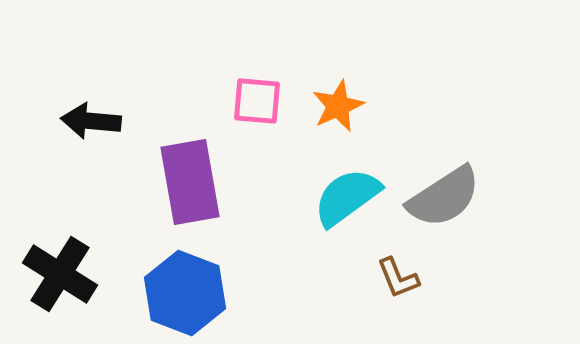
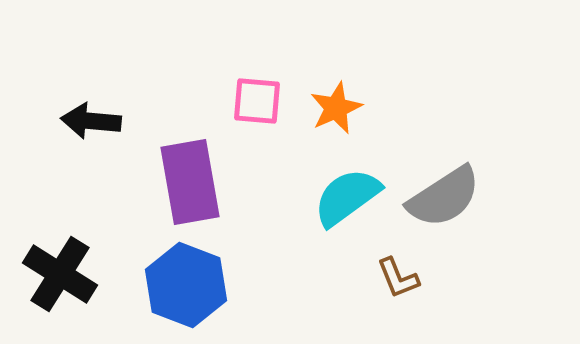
orange star: moved 2 px left, 2 px down
blue hexagon: moved 1 px right, 8 px up
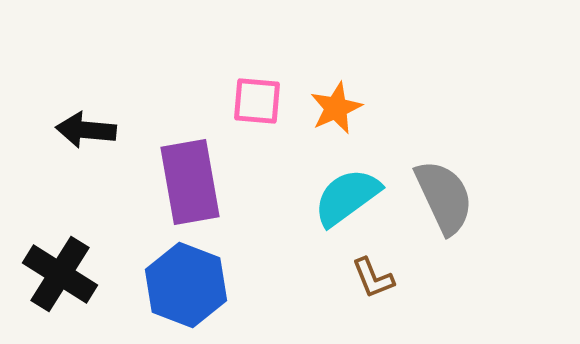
black arrow: moved 5 px left, 9 px down
gray semicircle: rotated 82 degrees counterclockwise
brown L-shape: moved 25 px left
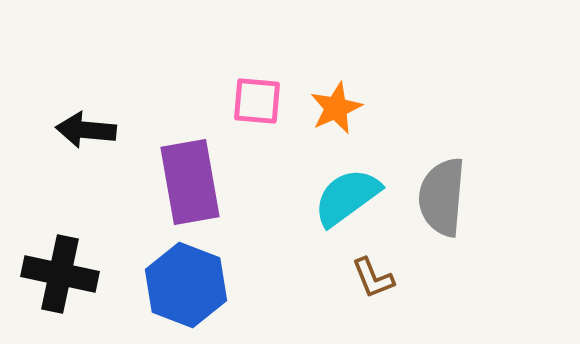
gray semicircle: moved 2 px left; rotated 150 degrees counterclockwise
black cross: rotated 20 degrees counterclockwise
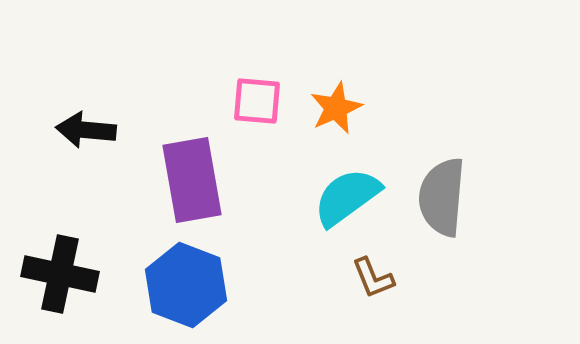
purple rectangle: moved 2 px right, 2 px up
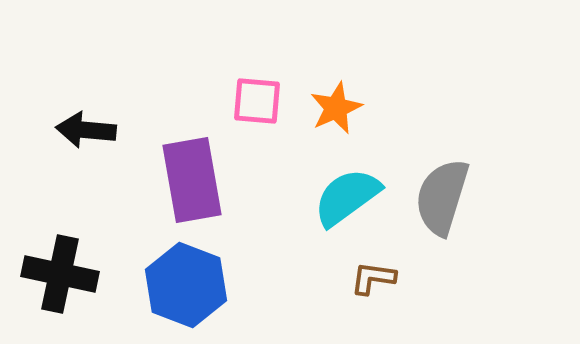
gray semicircle: rotated 12 degrees clockwise
brown L-shape: rotated 120 degrees clockwise
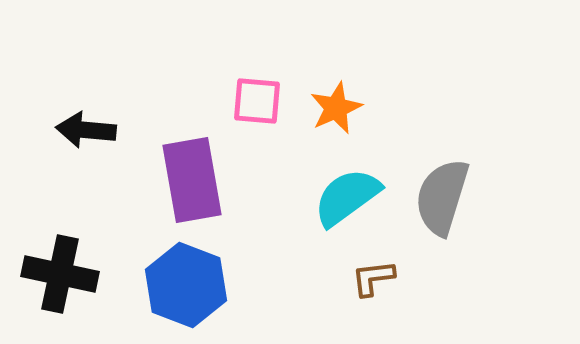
brown L-shape: rotated 15 degrees counterclockwise
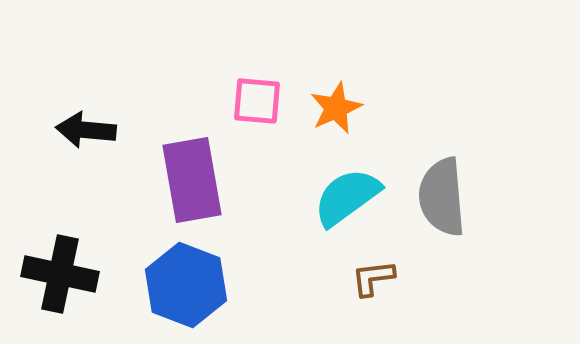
gray semicircle: rotated 22 degrees counterclockwise
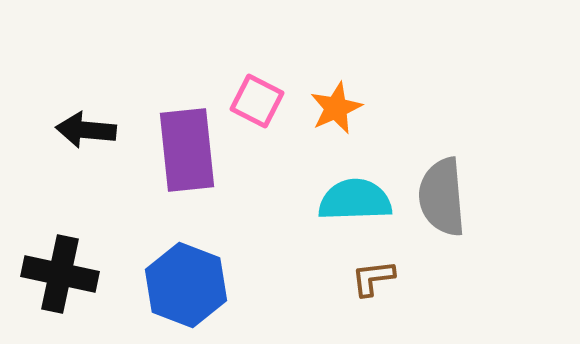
pink square: rotated 22 degrees clockwise
purple rectangle: moved 5 px left, 30 px up; rotated 4 degrees clockwise
cyan semicircle: moved 8 px right, 3 px down; rotated 34 degrees clockwise
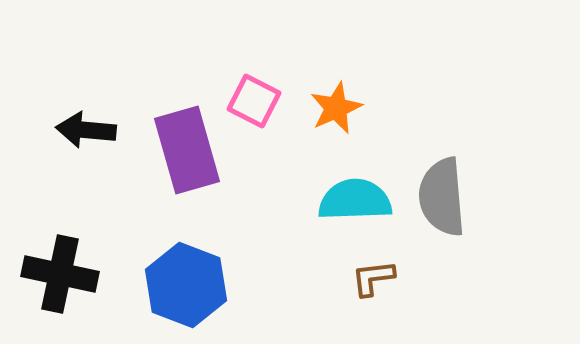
pink square: moved 3 px left
purple rectangle: rotated 10 degrees counterclockwise
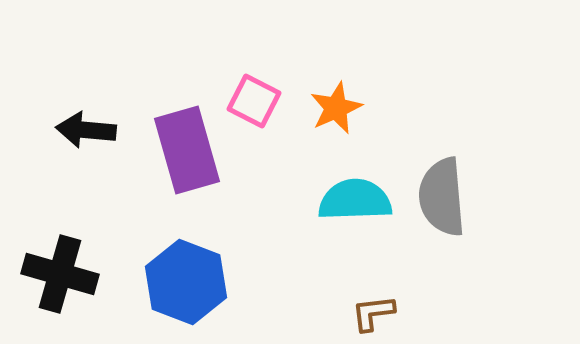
black cross: rotated 4 degrees clockwise
brown L-shape: moved 35 px down
blue hexagon: moved 3 px up
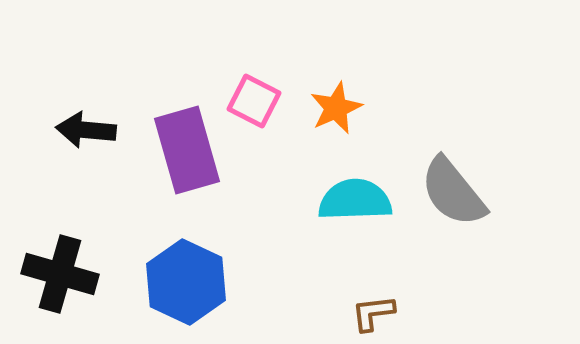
gray semicircle: moved 11 px right, 5 px up; rotated 34 degrees counterclockwise
blue hexagon: rotated 4 degrees clockwise
